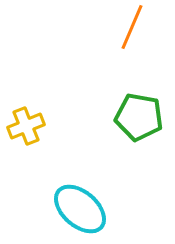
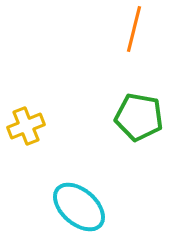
orange line: moved 2 px right, 2 px down; rotated 9 degrees counterclockwise
cyan ellipse: moved 1 px left, 2 px up
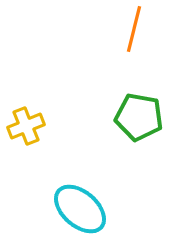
cyan ellipse: moved 1 px right, 2 px down
